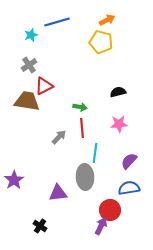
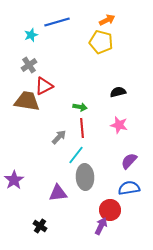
pink star: moved 1 px down; rotated 18 degrees clockwise
cyan line: moved 19 px left, 2 px down; rotated 30 degrees clockwise
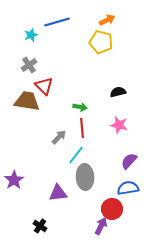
red triangle: rotated 48 degrees counterclockwise
blue semicircle: moved 1 px left
red circle: moved 2 px right, 1 px up
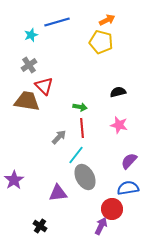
gray ellipse: rotated 25 degrees counterclockwise
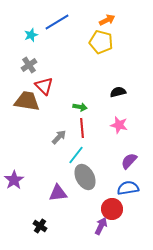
blue line: rotated 15 degrees counterclockwise
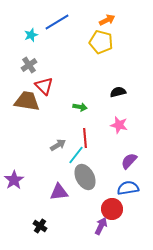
red line: moved 3 px right, 10 px down
gray arrow: moved 1 px left, 8 px down; rotated 14 degrees clockwise
purple triangle: moved 1 px right, 1 px up
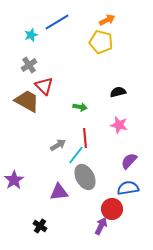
brown trapezoid: rotated 20 degrees clockwise
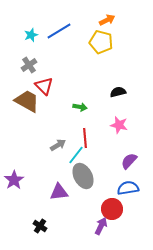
blue line: moved 2 px right, 9 px down
gray ellipse: moved 2 px left, 1 px up
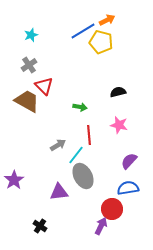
blue line: moved 24 px right
red line: moved 4 px right, 3 px up
